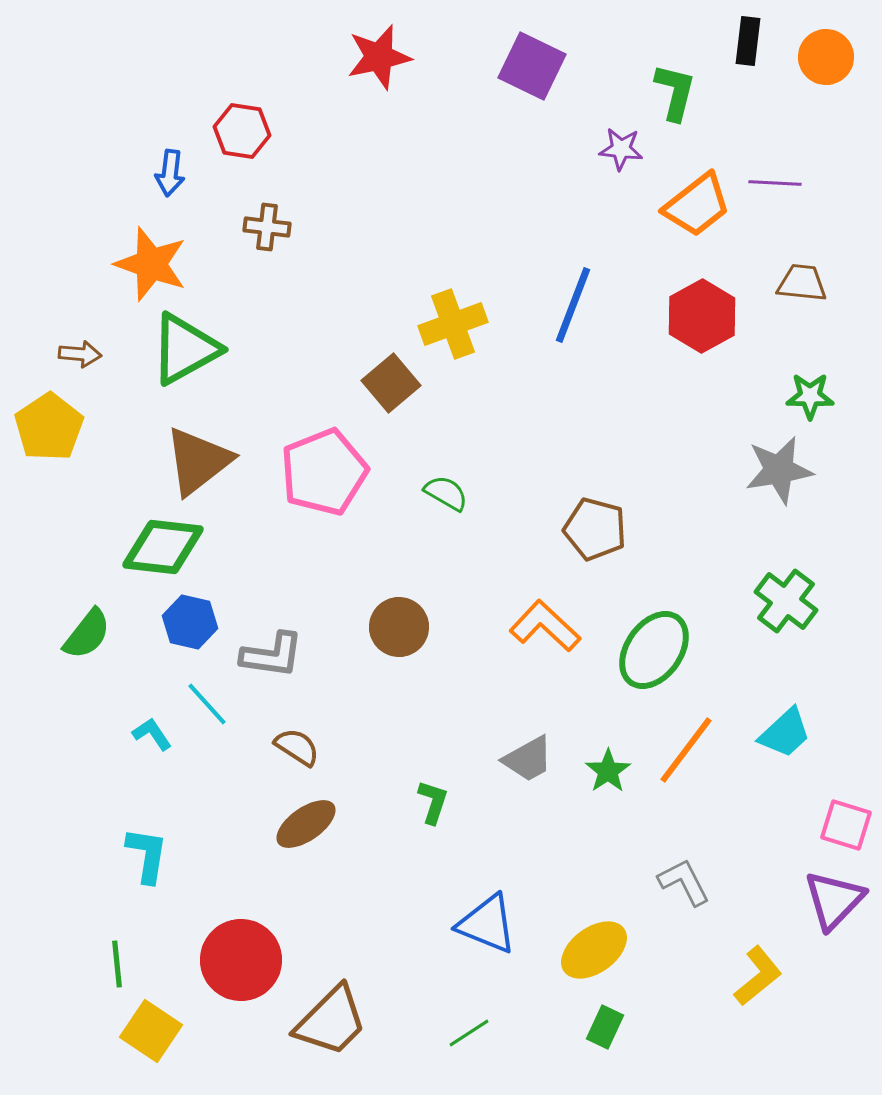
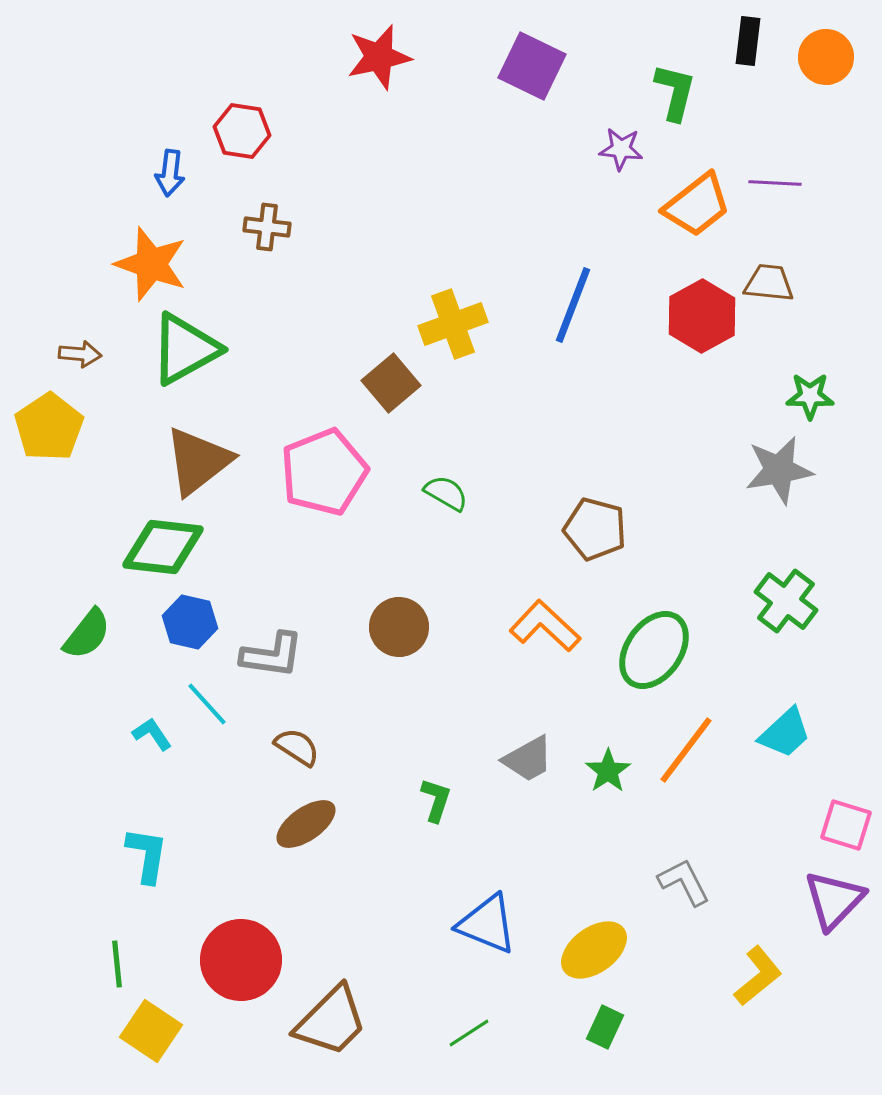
brown trapezoid at (802, 283): moved 33 px left
green L-shape at (433, 802): moved 3 px right, 2 px up
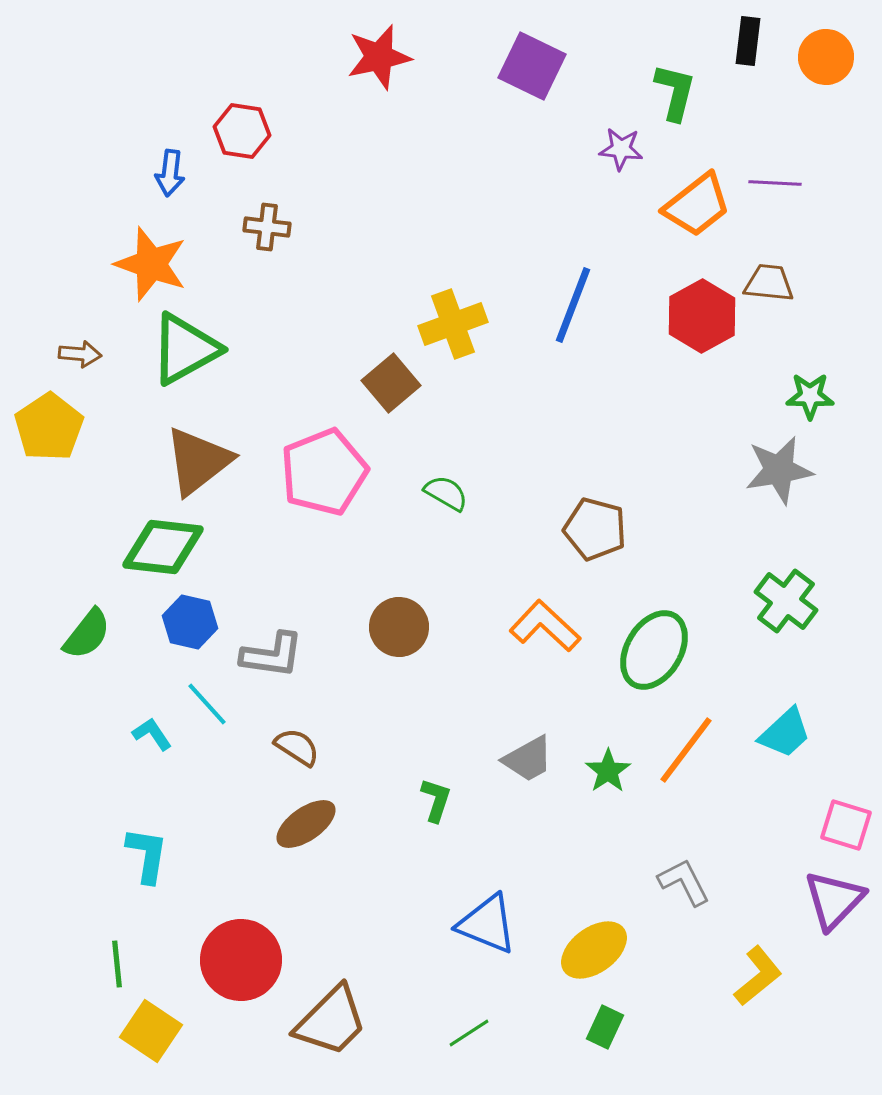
green ellipse at (654, 650): rotated 4 degrees counterclockwise
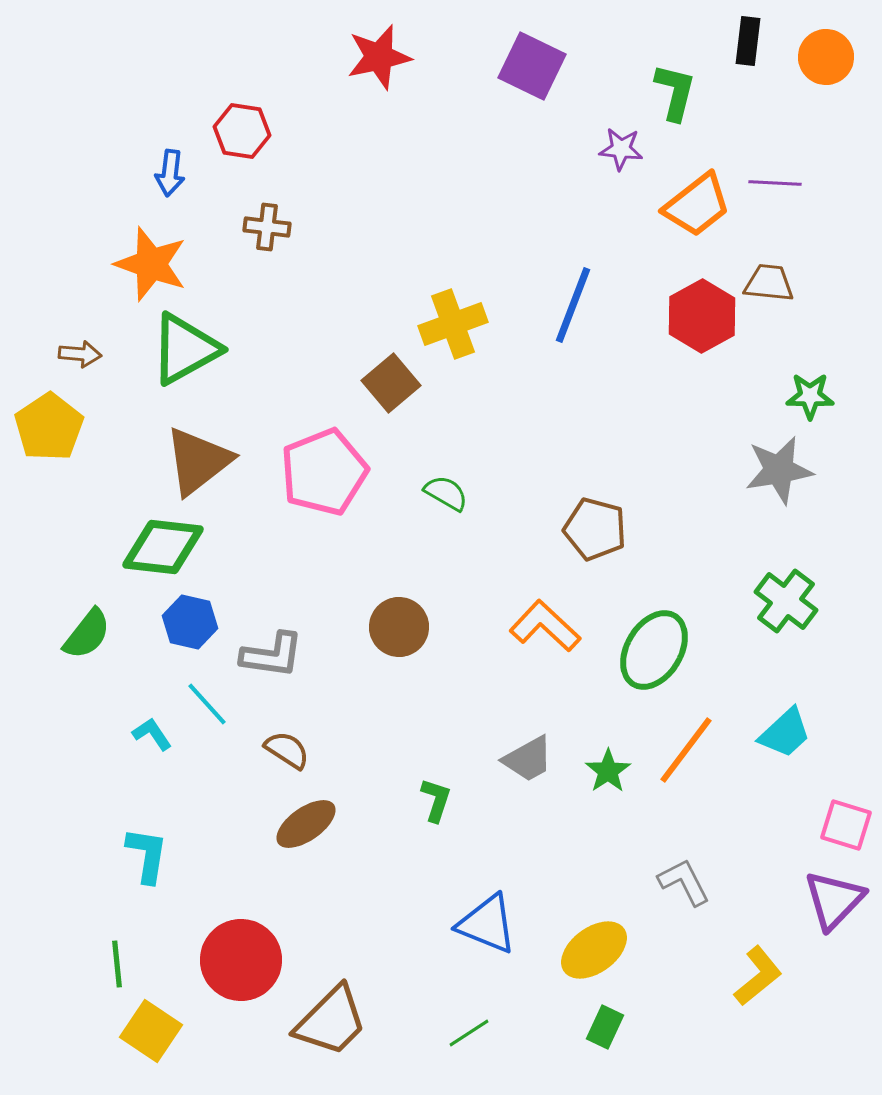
brown semicircle at (297, 747): moved 10 px left, 3 px down
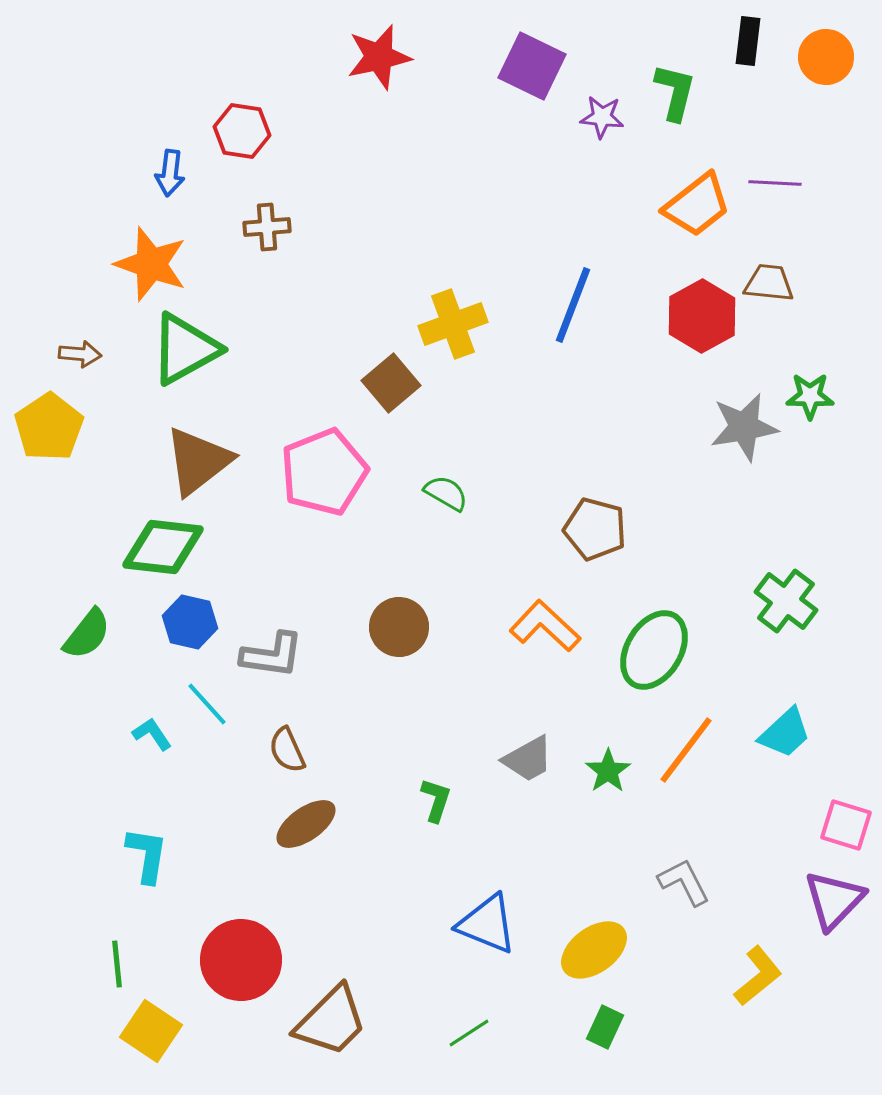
purple star at (621, 149): moved 19 px left, 32 px up
brown cross at (267, 227): rotated 12 degrees counterclockwise
gray star at (779, 470): moved 35 px left, 43 px up
brown semicircle at (287, 750): rotated 147 degrees counterclockwise
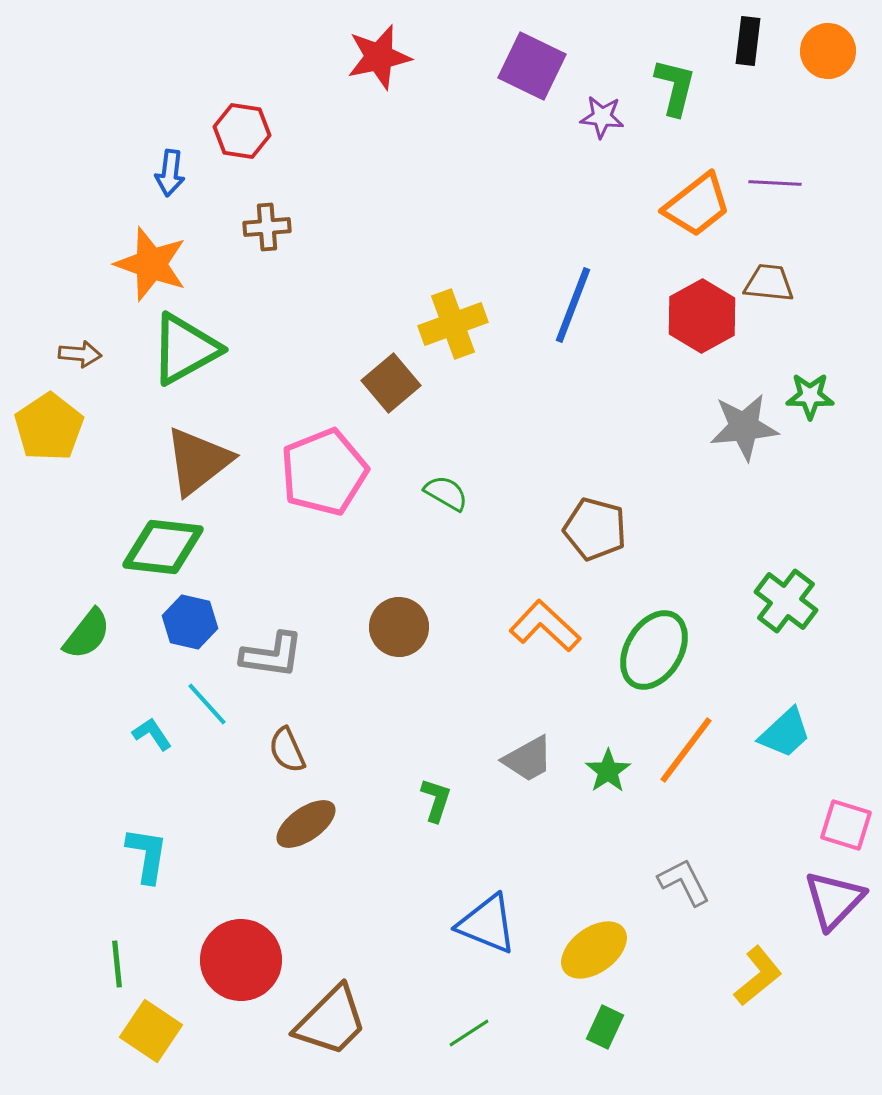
orange circle at (826, 57): moved 2 px right, 6 px up
green L-shape at (675, 92): moved 5 px up
gray star at (744, 427): rotated 4 degrees clockwise
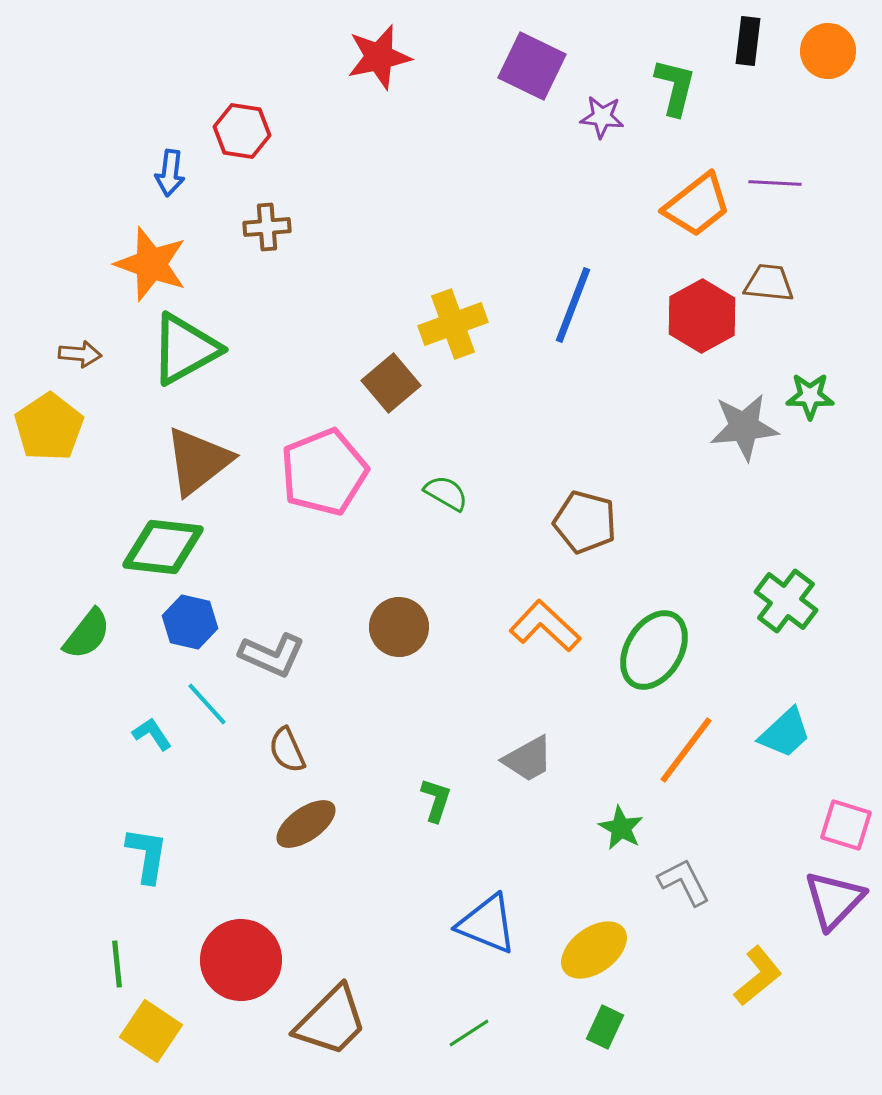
brown pentagon at (595, 529): moved 10 px left, 7 px up
gray L-shape at (272, 655): rotated 16 degrees clockwise
green star at (608, 771): moved 13 px right, 57 px down; rotated 9 degrees counterclockwise
